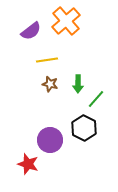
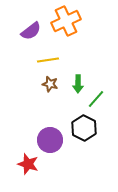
orange cross: rotated 16 degrees clockwise
yellow line: moved 1 px right
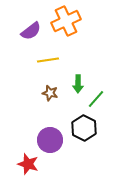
brown star: moved 9 px down
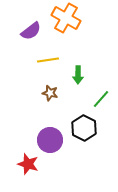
orange cross: moved 3 px up; rotated 36 degrees counterclockwise
green arrow: moved 9 px up
green line: moved 5 px right
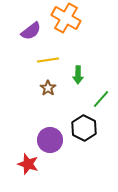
brown star: moved 2 px left, 5 px up; rotated 21 degrees clockwise
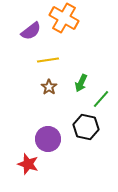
orange cross: moved 2 px left
green arrow: moved 3 px right, 8 px down; rotated 24 degrees clockwise
brown star: moved 1 px right, 1 px up
black hexagon: moved 2 px right, 1 px up; rotated 15 degrees counterclockwise
purple circle: moved 2 px left, 1 px up
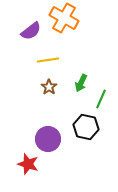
green line: rotated 18 degrees counterclockwise
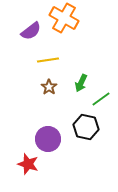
green line: rotated 30 degrees clockwise
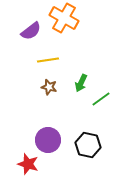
brown star: rotated 21 degrees counterclockwise
black hexagon: moved 2 px right, 18 px down
purple circle: moved 1 px down
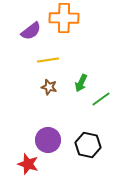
orange cross: rotated 28 degrees counterclockwise
